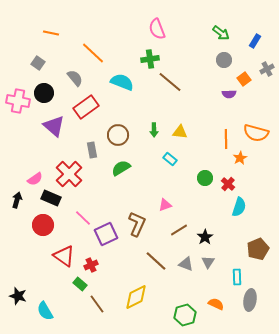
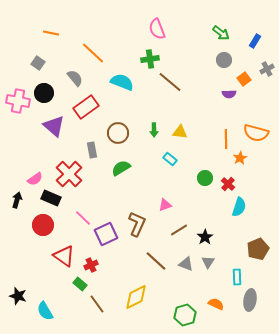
brown circle at (118, 135): moved 2 px up
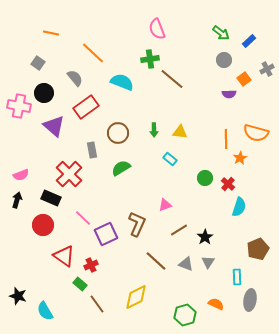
blue rectangle at (255, 41): moved 6 px left; rotated 16 degrees clockwise
brown line at (170, 82): moved 2 px right, 3 px up
pink cross at (18, 101): moved 1 px right, 5 px down
pink semicircle at (35, 179): moved 14 px left, 4 px up; rotated 14 degrees clockwise
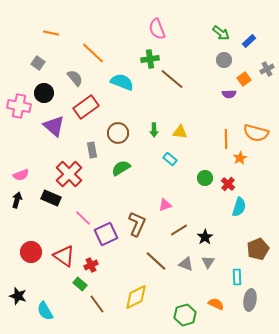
red circle at (43, 225): moved 12 px left, 27 px down
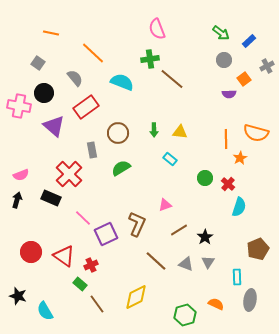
gray cross at (267, 69): moved 3 px up
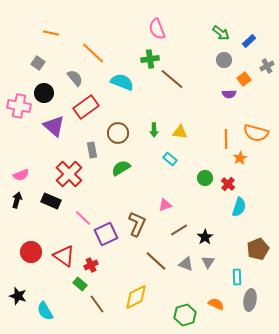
black rectangle at (51, 198): moved 3 px down
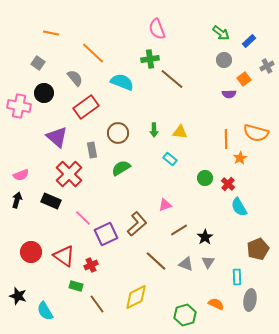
purple triangle at (54, 126): moved 3 px right, 11 px down
cyan semicircle at (239, 207): rotated 132 degrees clockwise
brown L-shape at (137, 224): rotated 25 degrees clockwise
green rectangle at (80, 284): moved 4 px left, 2 px down; rotated 24 degrees counterclockwise
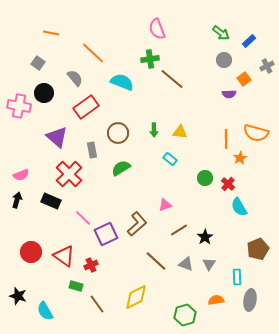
gray triangle at (208, 262): moved 1 px right, 2 px down
orange semicircle at (216, 304): moved 4 px up; rotated 35 degrees counterclockwise
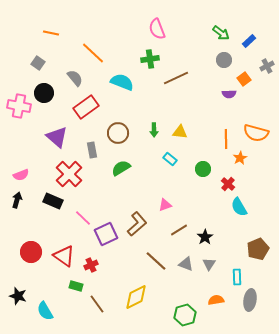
brown line at (172, 79): moved 4 px right, 1 px up; rotated 65 degrees counterclockwise
green circle at (205, 178): moved 2 px left, 9 px up
black rectangle at (51, 201): moved 2 px right
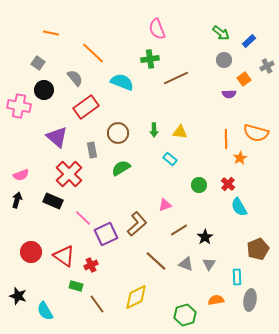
black circle at (44, 93): moved 3 px up
green circle at (203, 169): moved 4 px left, 16 px down
